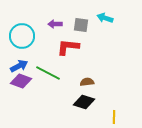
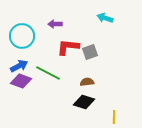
gray square: moved 9 px right, 27 px down; rotated 28 degrees counterclockwise
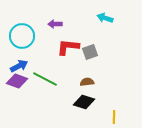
green line: moved 3 px left, 6 px down
purple diamond: moved 4 px left
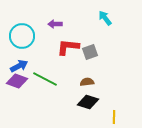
cyan arrow: rotated 35 degrees clockwise
black diamond: moved 4 px right
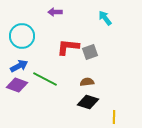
purple arrow: moved 12 px up
purple diamond: moved 4 px down
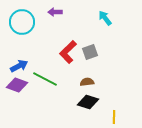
cyan circle: moved 14 px up
red L-shape: moved 5 px down; rotated 50 degrees counterclockwise
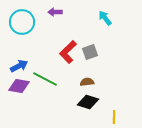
purple diamond: moved 2 px right, 1 px down; rotated 10 degrees counterclockwise
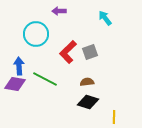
purple arrow: moved 4 px right, 1 px up
cyan circle: moved 14 px right, 12 px down
blue arrow: rotated 66 degrees counterclockwise
purple diamond: moved 4 px left, 2 px up
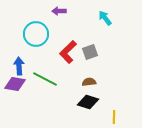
brown semicircle: moved 2 px right
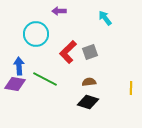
yellow line: moved 17 px right, 29 px up
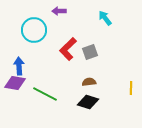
cyan circle: moved 2 px left, 4 px up
red L-shape: moved 3 px up
green line: moved 15 px down
purple diamond: moved 1 px up
